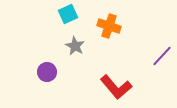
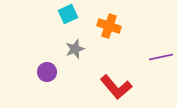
gray star: moved 3 px down; rotated 24 degrees clockwise
purple line: moved 1 px left, 1 px down; rotated 35 degrees clockwise
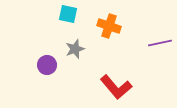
cyan square: rotated 36 degrees clockwise
purple line: moved 1 px left, 14 px up
purple circle: moved 7 px up
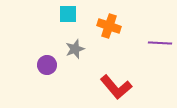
cyan square: rotated 12 degrees counterclockwise
purple line: rotated 15 degrees clockwise
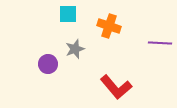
purple circle: moved 1 px right, 1 px up
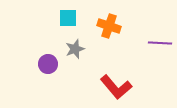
cyan square: moved 4 px down
